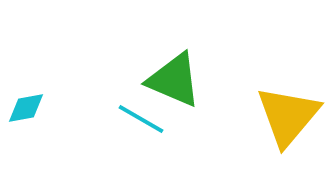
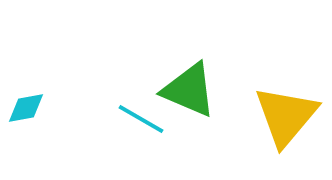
green triangle: moved 15 px right, 10 px down
yellow triangle: moved 2 px left
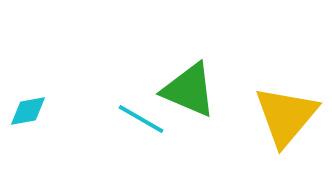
cyan diamond: moved 2 px right, 3 px down
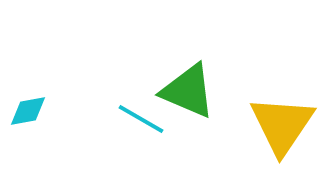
green triangle: moved 1 px left, 1 px down
yellow triangle: moved 4 px left, 9 px down; rotated 6 degrees counterclockwise
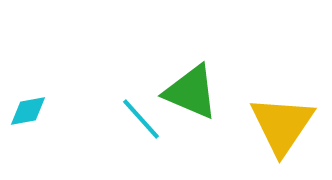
green triangle: moved 3 px right, 1 px down
cyan line: rotated 18 degrees clockwise
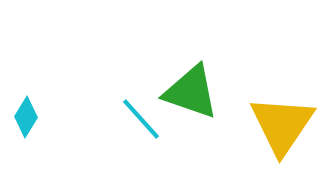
green triangle: rotated 4 degrees counterclockwise
cyan diamond: moved 2 px left, 6 px down; rotated 48 degrees counterclockwise
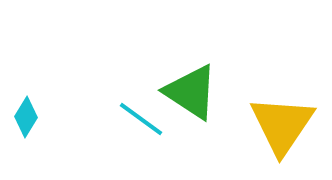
green triangle: rotated 14 degrees clockwise
cyan line: rotated 12 degrees counterclockwise
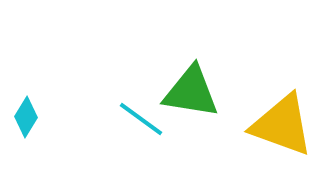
green triangle: rotated 24 degrees counterclockwise
yellow triangle: rotated 44 degrees counterclockwise
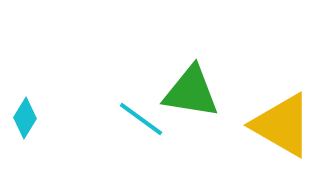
cyan diamond: moved 1 px left, 1 px down
yellow triangle: rotated 10 degrees clockwise
